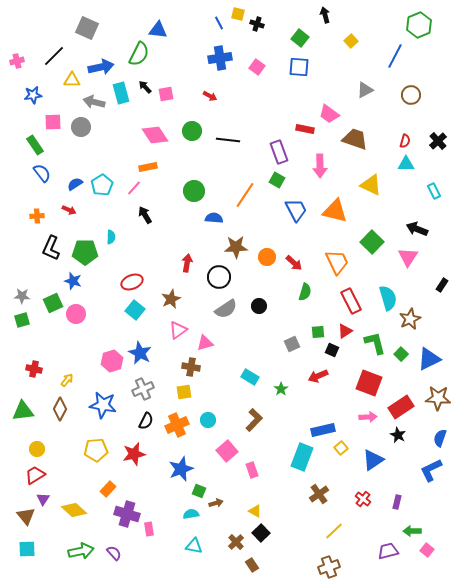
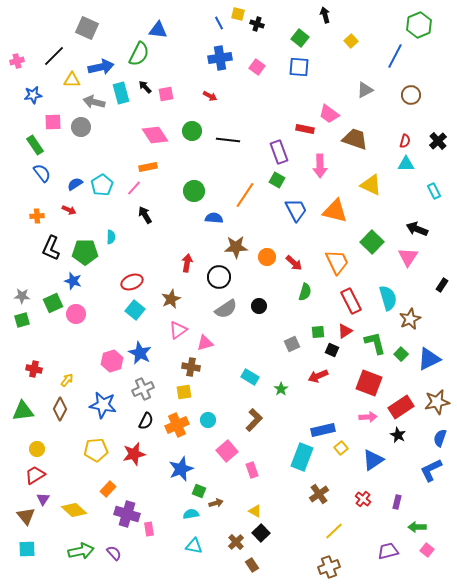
brown star at (438, 398): moved 1 px left, 4 px down; rotated 15 degrees counterclockwise
green arrow at (412, 531): moved 5 px right, 4 px up
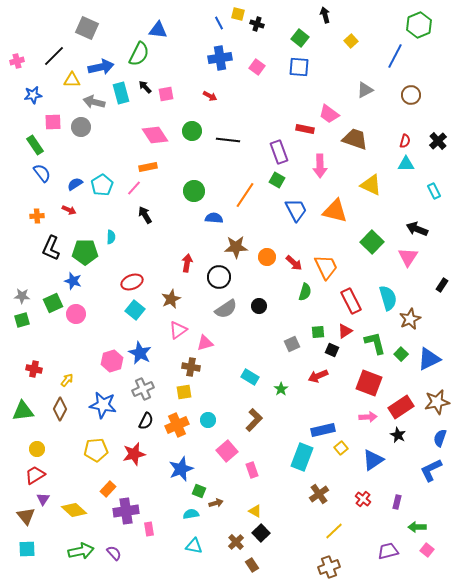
orange trapezoid at (337, 262): moved 11 px left, 5 px down
purple cross at (127, 514): moved 1 px left, 3 px up; rotated 25 degrees counterclockwise
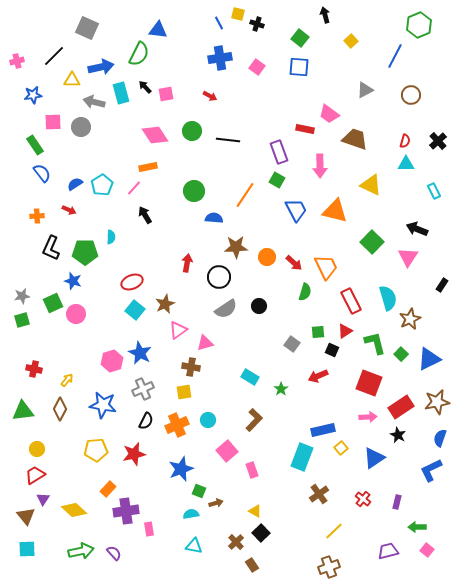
gray star at (22, 296): rotated 14 degrees counterclockwise
brown star at (171, 299): moved 6 px left, 5 px down
gray square at (292, 344): rotated 28 degrees counterclockwise
blue triangle at (373, 460): moved 1 px right, 2 px up
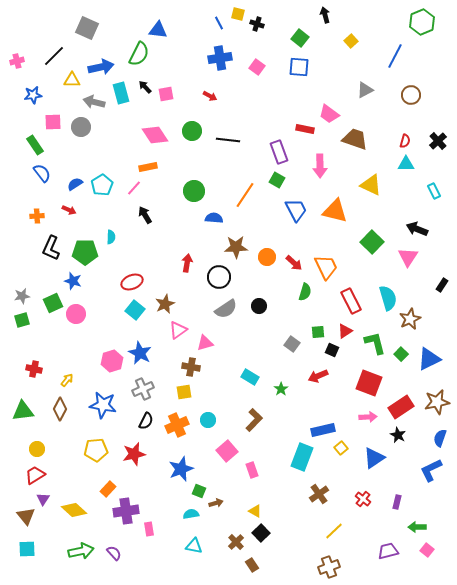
green hexagon at (419, 25): moved 3 px right, 3 px up
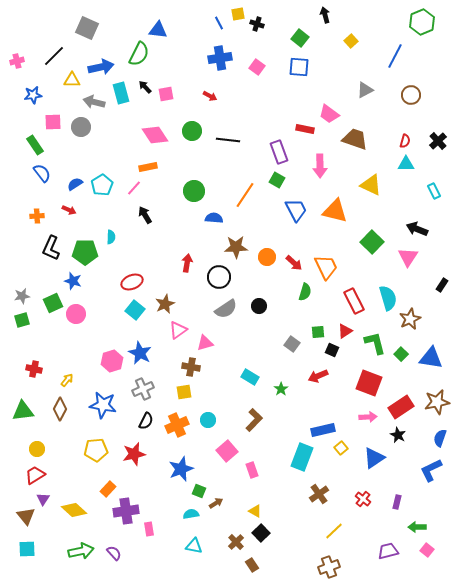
yellow square at (238, 14): rotated 24 degrees counterclockwise
red rectangle at (351, 301): moved 3 px right
blue triangle at (429, 359): moved 2 px right, 1 px up; rotated 35 degrees clockwise
brown arrow at (216, 503): rotated 16 degrees counterclockwise
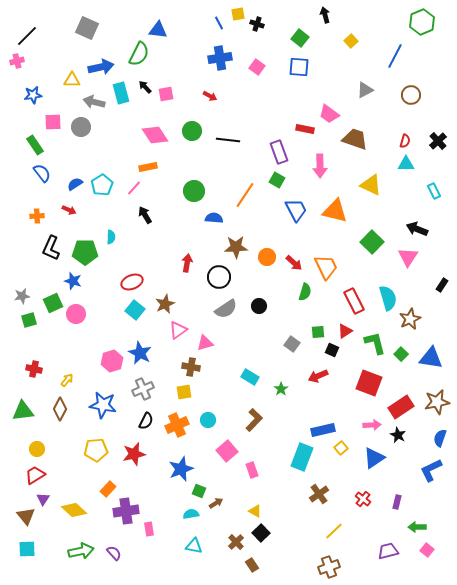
black line at (54, 56): moved 27 px left, 20 px up
green square at (22, 320): moved 7 px right
pink arrow at (368, 417): moved 4 px right, 8 px down
